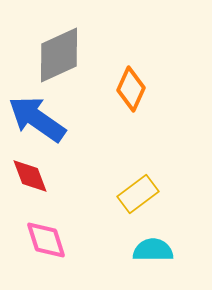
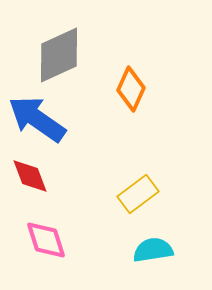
cyan semicircle: rotated 9 degrees counterclockwise
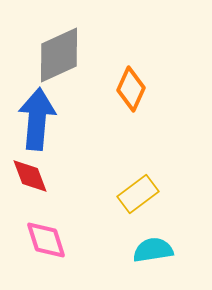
blue arrow: rotated 60 degrees clockwise
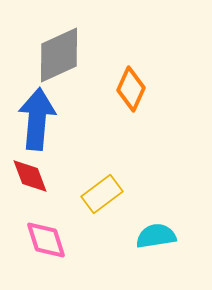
yellow rectangle: moved 36 px left
cyan semicircle: moved 3 px right, 14 px up
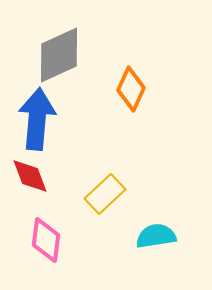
yellow rectangle: moved 3 px right; rotated 6 degrees counterclockwise
pink diamond: rotated 24 degrees clockwise
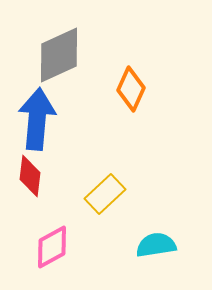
red diamond: rotated 27 degrees clockwise
cyan semicircle: moved 9 px down
pink diamond: moved 6 px right, 7 px down; rotated 54 degrees clockwise
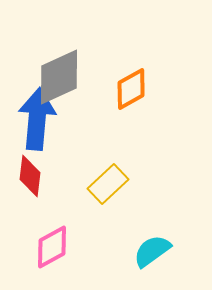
gray diamond: moved 22 px down
orange diamond: rotated 36 degrees clockwise
yellow rectangle: moved 3 px right, 10 px up
cyan semicircle: moved 4 px left, 6 px down; rotated 27 degrees counterclockwise
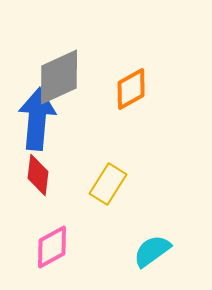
red diamond: moved 8 px right, 1 px up
yellow rectangle: rotated 15 degrees counterclockwise
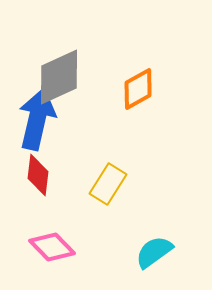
orange diamond: moved 7 px right
blue arrow: rotated 8 degrees clockwise
pink diamond: rotated 75 degrees clockwise
cyan semicircle: moved 2 px right, 1 px down
